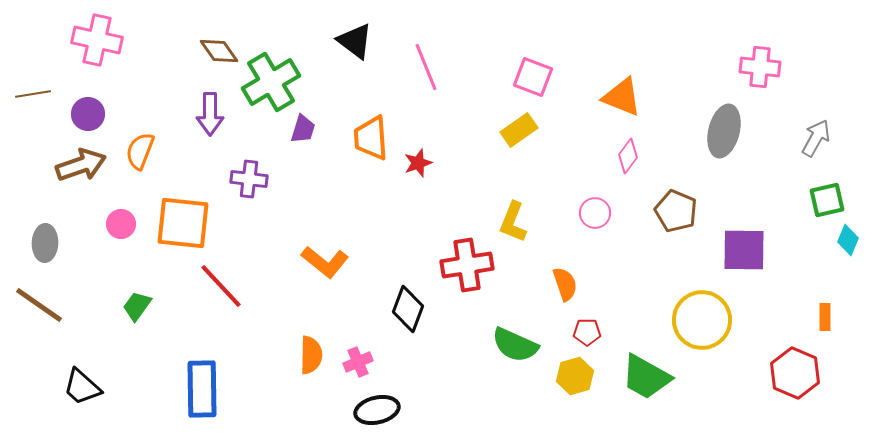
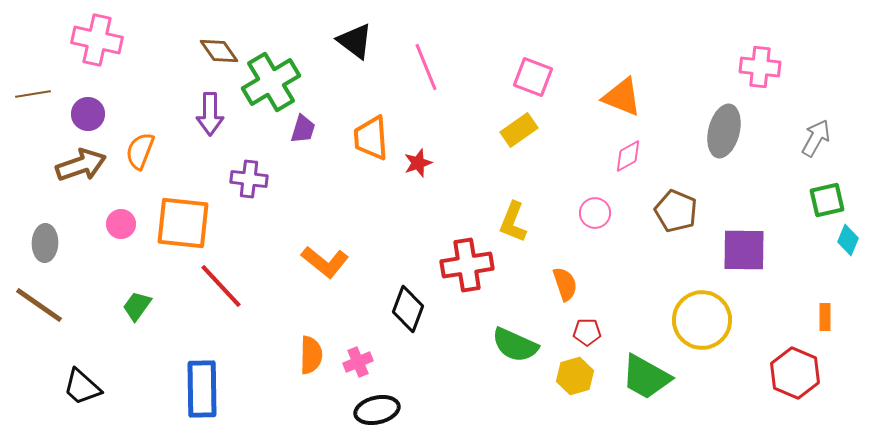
pink diamond at (628, 156): rotated 24 degrees clockwise
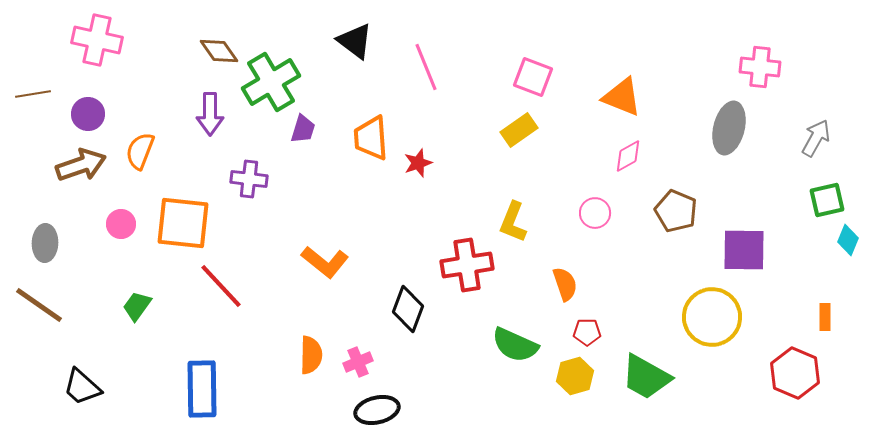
gray ellipse at (724, 131): moved 5 px right, 3 px up
yellow circle at (702, 320): moved 10 px right, 3 px up
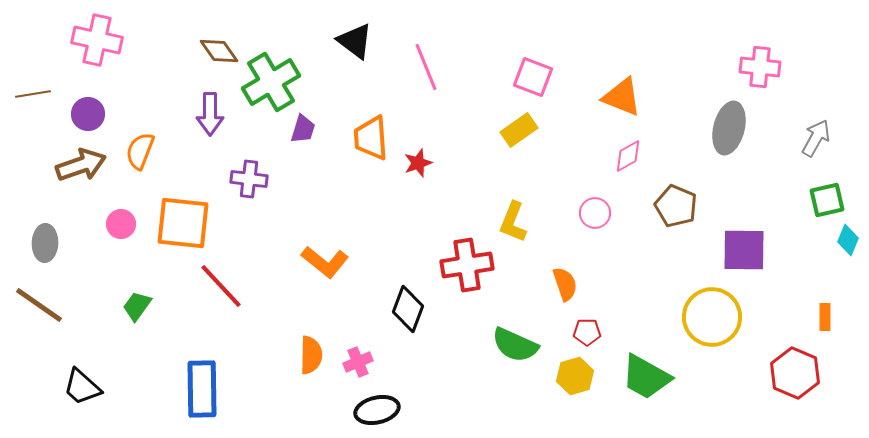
brown pentagon at (676, 211): moved 5 px up
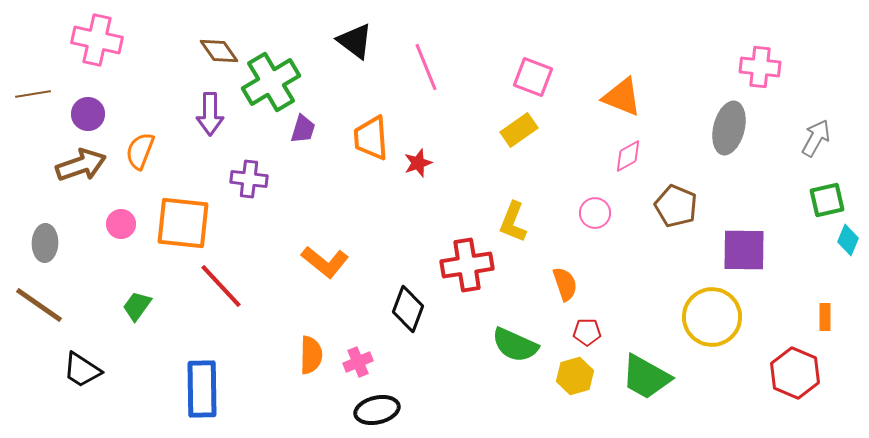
black trapezoid at (82, 387): moved 17 px up; rotated 9 degrees counterclockwise
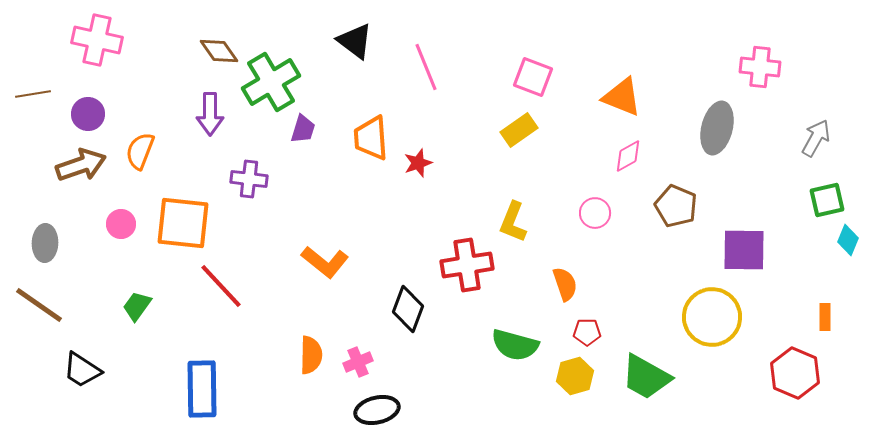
gray ellipse at (729, 128): moved 12 px left
green semicircle at (515, 345): rotated 9 degrees counterclockwise
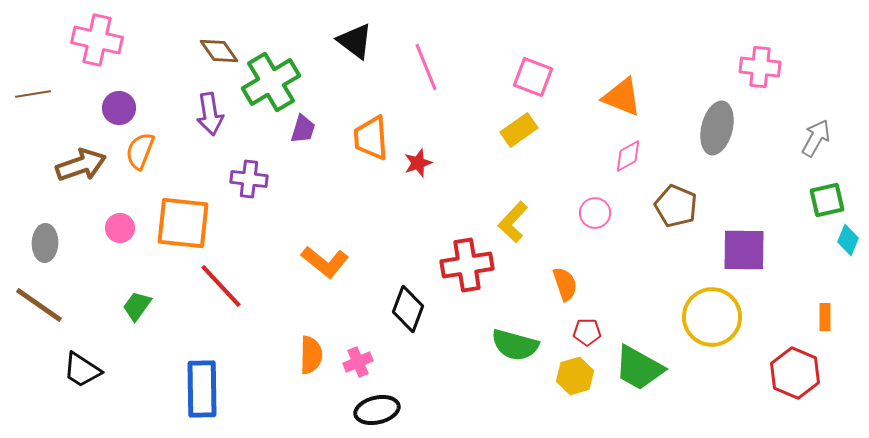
purple circle at (88, 114): moved 31 px right, 6 px up
purple arrow at (210, 114): rotated 9 degrees counterclockwise
yellow L-shape at (513, 222): rotated 21 degrees clockwise
pink circle at (121, 224): moved 1 px left, 4 px down
green trapezoid at (646, 377): moved 7 px left, 9 px up
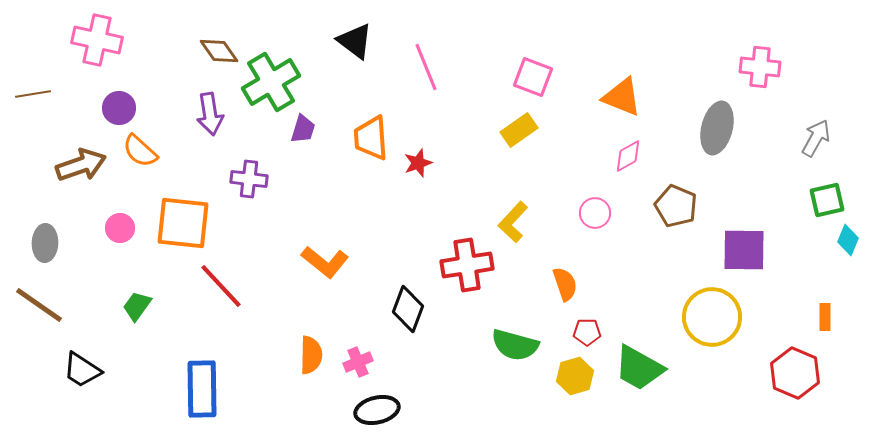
orange semicircle at (140, 151): rotated 69 degrees counterclockwise
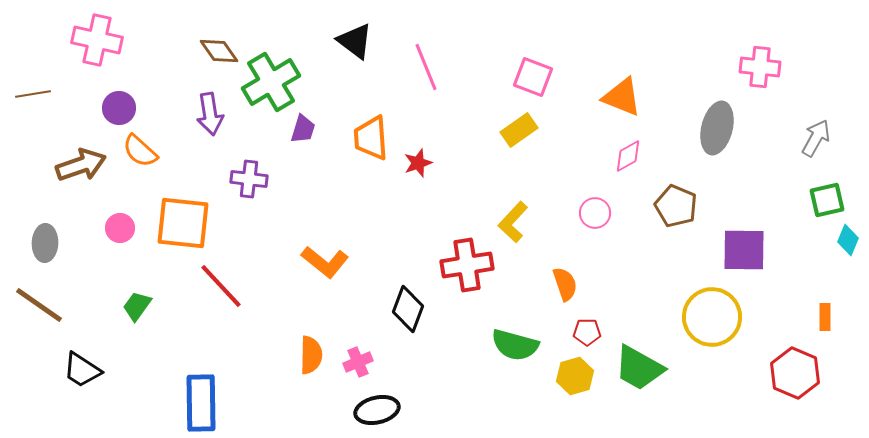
blue rectangle at (202, 389): moved 1 px left, 14 px down
